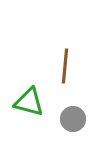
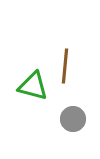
green triangle: moved 4 px right, 16 px up
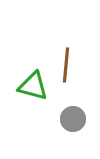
brown line: moved 1 px right, 1 px up
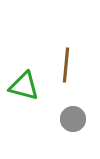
green triangle: moved 9 px left
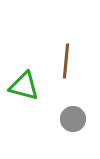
brown line: moved 4 px up
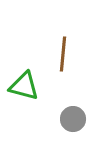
brown line: moved 3 px left, 7 px up
